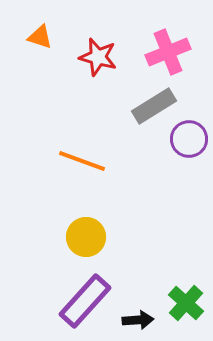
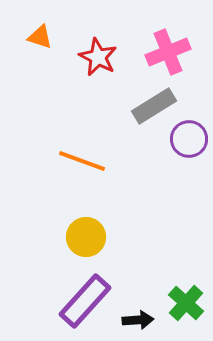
red star: rotated 12 degrees clockwise
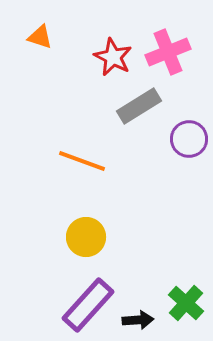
red star: moved 15 px right
gray rectangle: moved 15 px left
purple rectangle: moved 3 px right, 4 px down
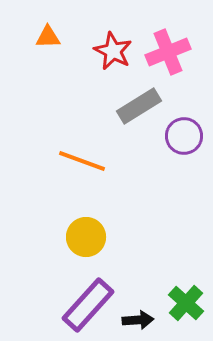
orange triangle: moved 8 px right; rotated 20 degrees counterclockwise
red star: moved 6 px up
purple circle: moved 5 px left, 3 px up
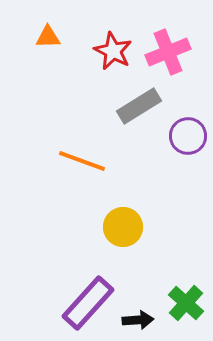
purple circle: moved 4 px right
yellow circle: moved 37 px right, 10 px up
purple rectangle: moved 2 px up
